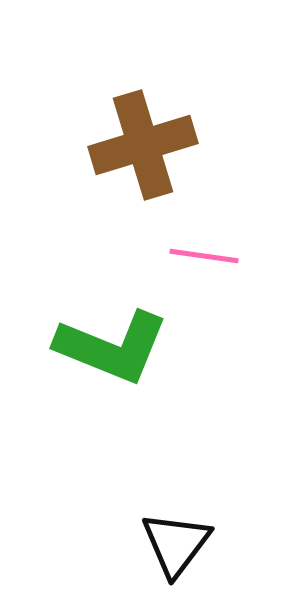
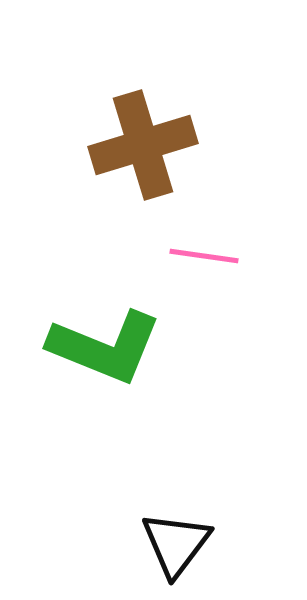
green L-shape: moved 7 px left
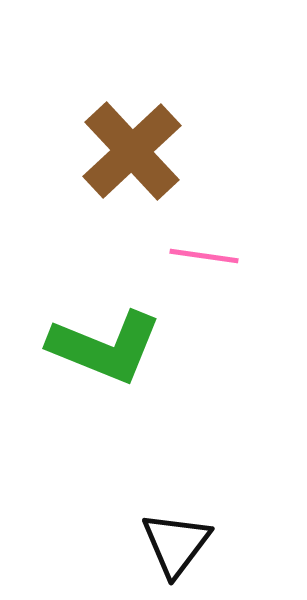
brown cross: moved 11 px left, 6 px down; rotated 26 degrees counterclockwise
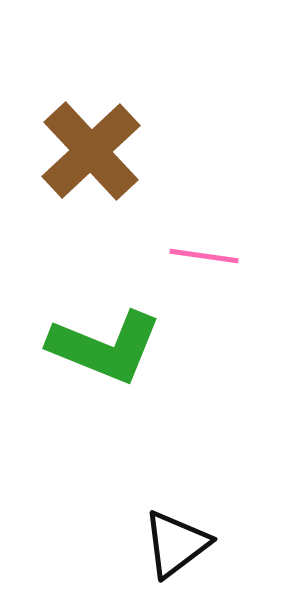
brown cross: moved 41 px left
black triangle: rotated 16 degrees clockwise
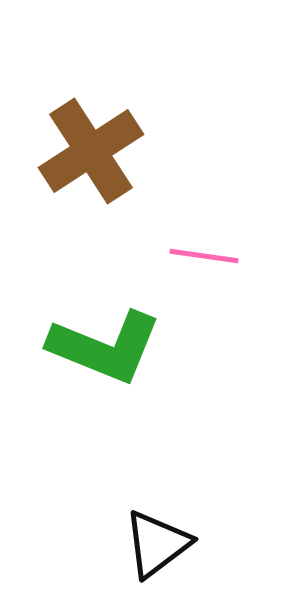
brown cross: rotated 10 degrees clockwise
black triangle: moved 19 px left
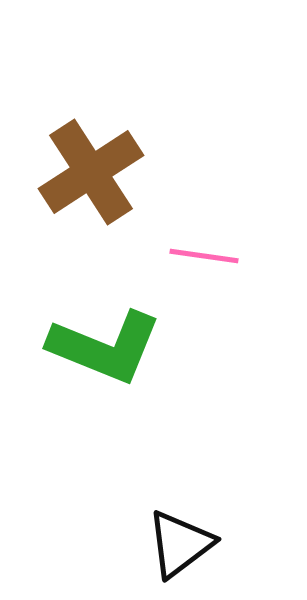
brown cross: moved 21 px down
black triangle: moved 23 px right
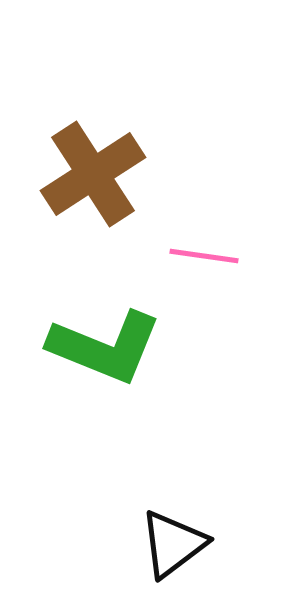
brown cross: moved 2 px right, 2 px down
black triangle: moved 7 px left
